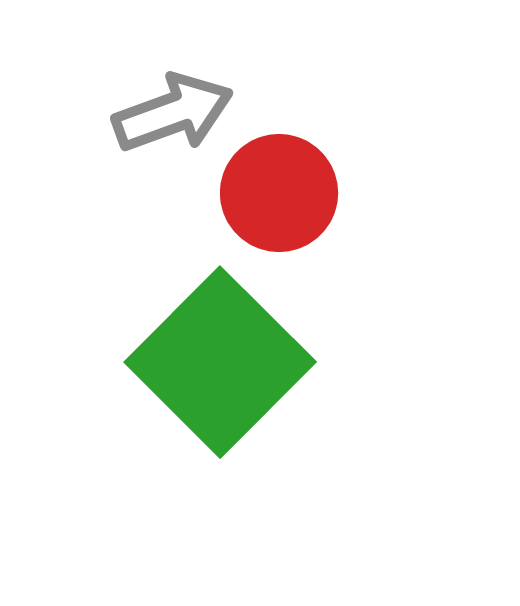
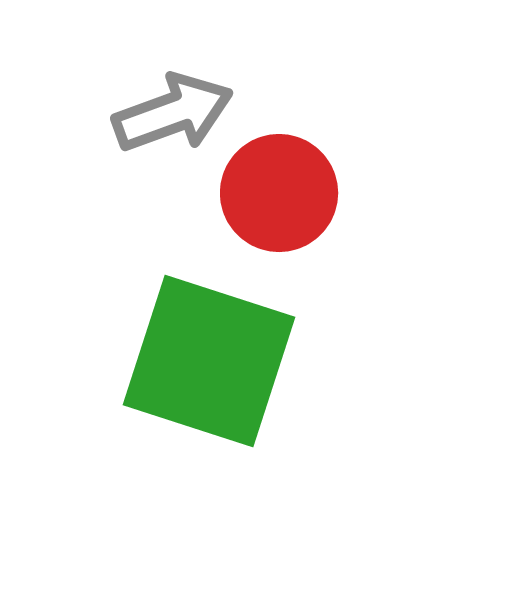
green square: moved 11 px left, 1 px up; rotated 27 degrees counterclockwise
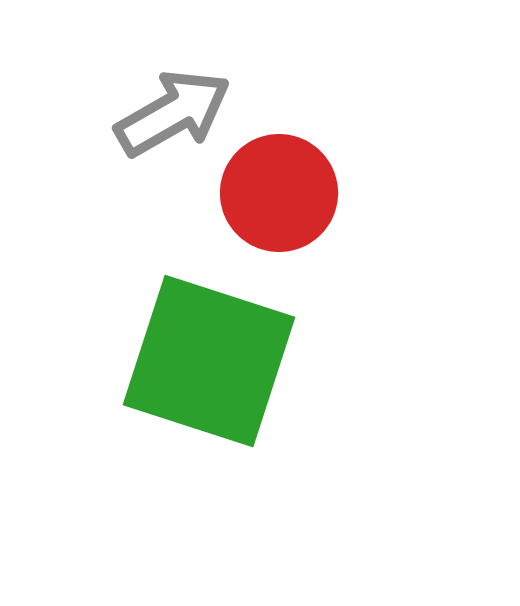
gray arrow: rotated 10 degrees counterclockwise
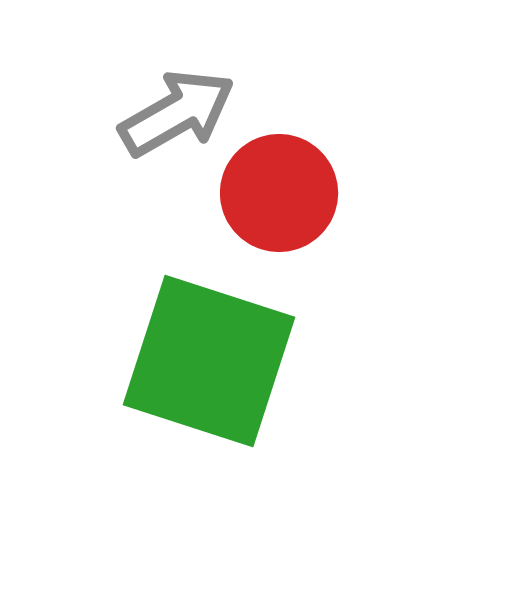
gray arrow: moved 4 px right
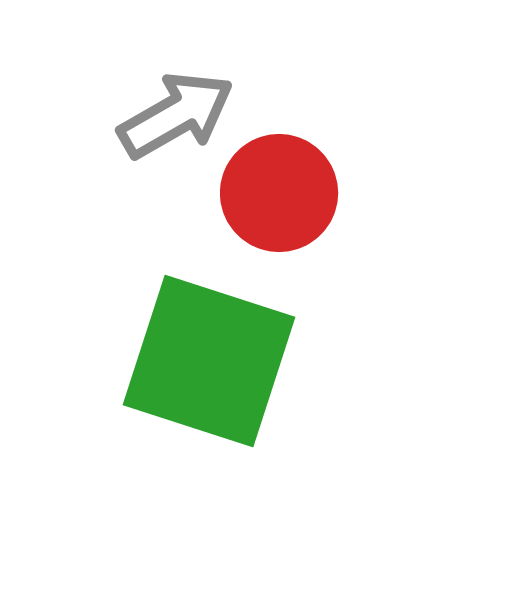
gray arrow: moved 1 px left, 2 px down
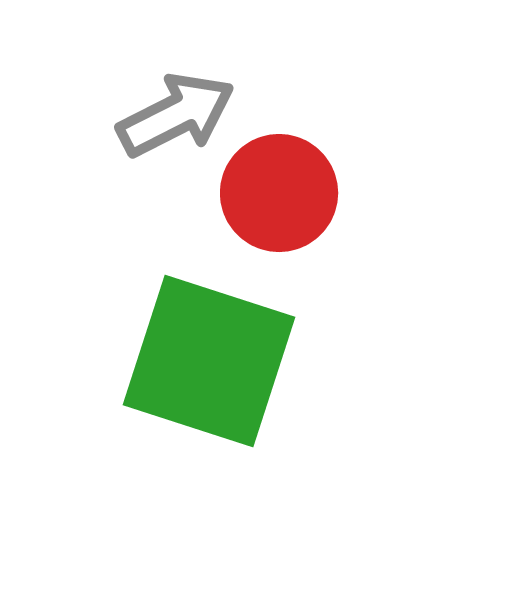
gray arrow: rotated 3 degrees clockwise
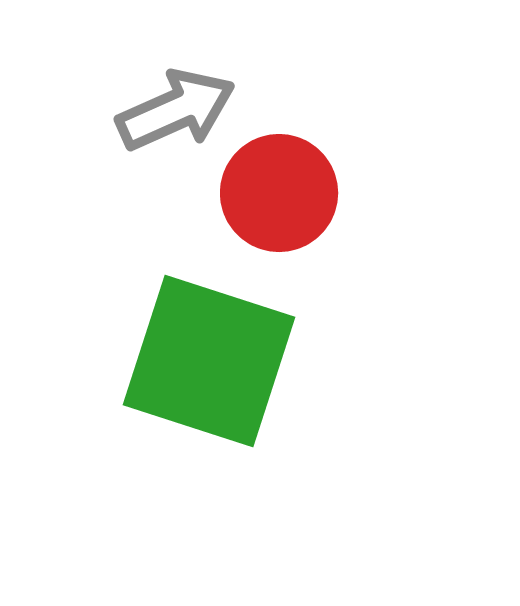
gray arrow: moved 5 px up; rotated 3 degrees clockwise
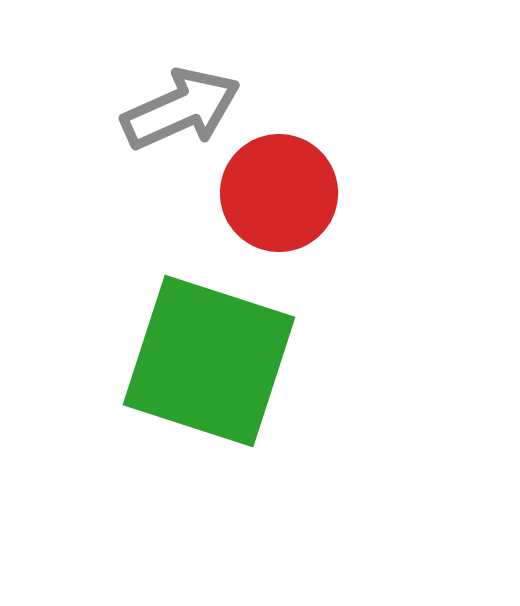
gray arrow: moved 5 px right, 1 px up
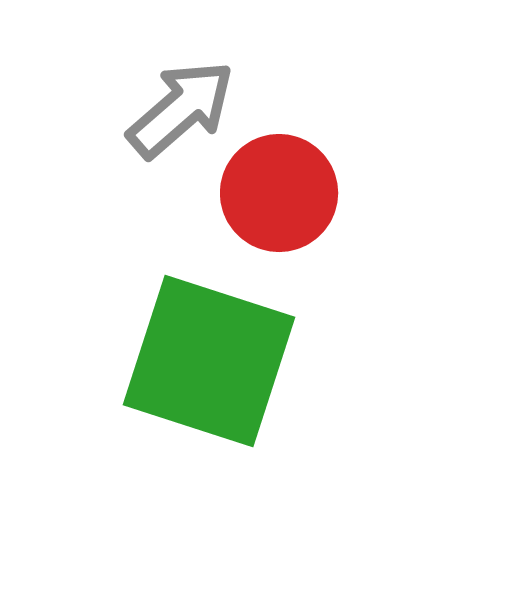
gray arrow: rotated 17 degrees counterclockwise
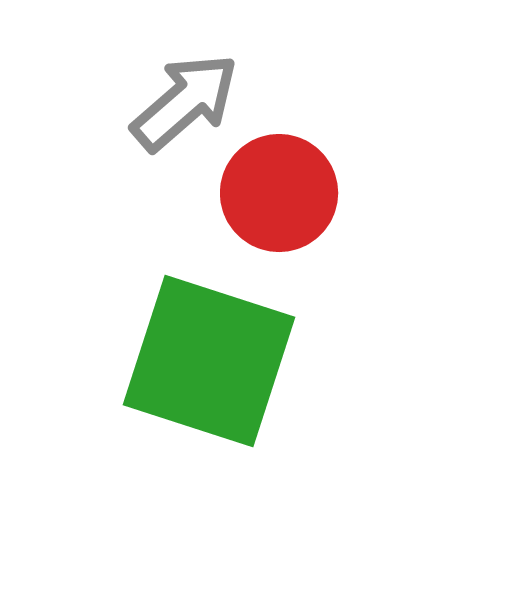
gray arrow: moved 4 px right, 7 px up
